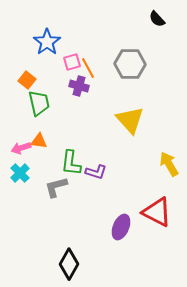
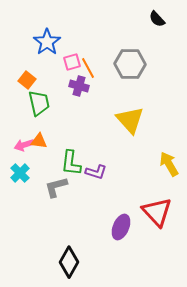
pink arrow: moved 3 px right, 3 px up
red triangle: rotated 20 degrees clockwise
black diamond: moved 2 px up
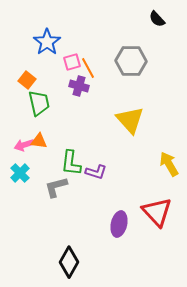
gray hexagon: moved 1 px right, 3 px up
purple ellipse: moved 2 px left, 3 px up; rotated 10 degrees counterclockwise
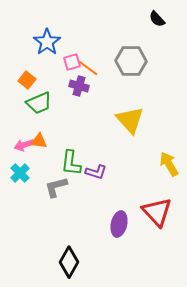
orange line: rotated 25 degrees counterclockwise
green trapezoid: rotated 80 degrees clockwise
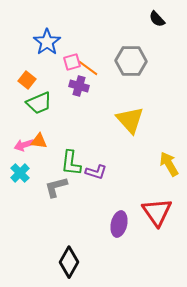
red triangle: rotated 8 degrees clockwise
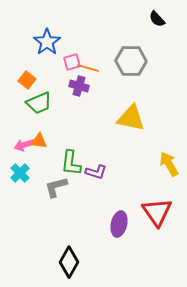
orange line: rotated 20 degrees counterclockwise
yellow triangle: moved 1 px right, 2 px up; rotated 36 degrees counterclockwise
